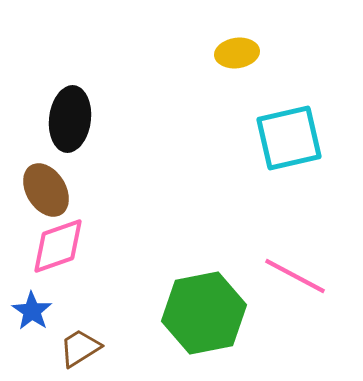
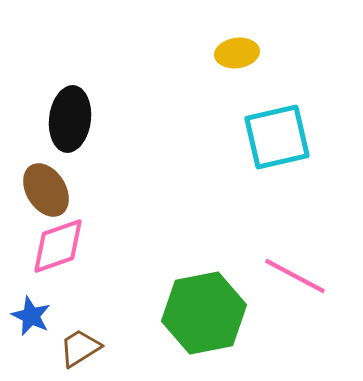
cyan square: moved 12 px left, 1 px up
blue star: moved 1 px left, 5 px down; rotated 9 degrees counterclockwise
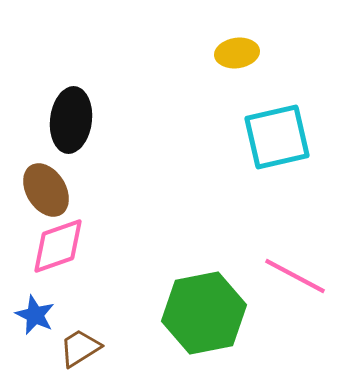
black ellipse: moved 1 px right, 1 px down
blue star: moved 4 px right, 1 px up
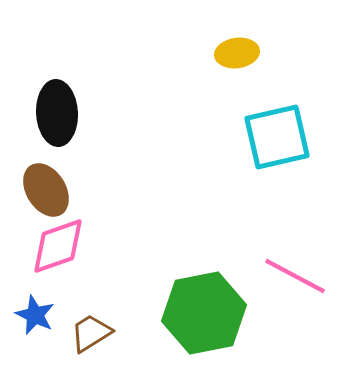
black ellipse: moved 14 px left, 7 px up; rotated 10 degrees counterclockwise
brown trapezoid: moved 11 px right, 15 px up
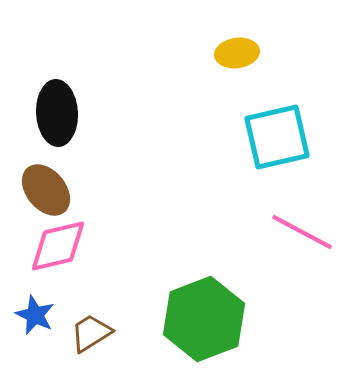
brown ellipse: rotated 8 degrees counterclockwise
pink diamond: rotated 6 degrees clockwise
pink line: moved 7 px right, 44 px up
green hexagon: moved 6 px down; rotated 10 degrees counterclockwise
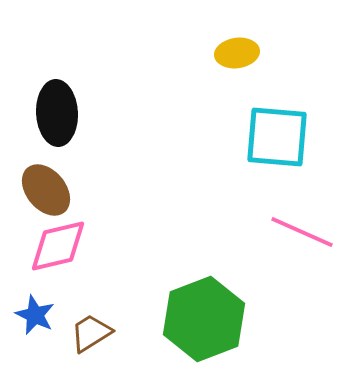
cyan square: rotated 18 degrees clockwise
pink line: rotated 4 degrees counterclockwise
